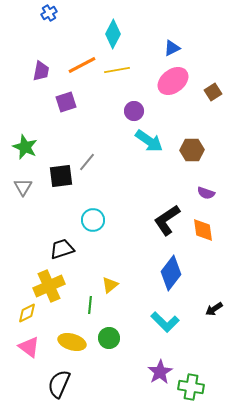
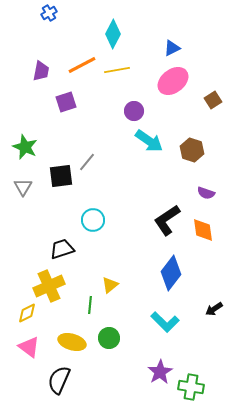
brown square: moved 8 px down
brown hexagon: rotated 20 degrees clockwise
black semicircle: moved 4 px up
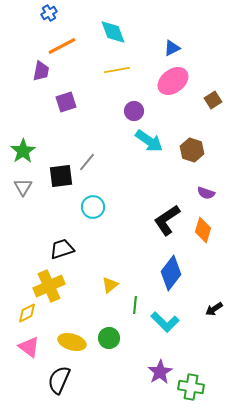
cyan diamond: moved 2 px up; rotated 48 degrees counterclockwise
orange line: moved 20 px left, 19 px up
green star: moved 2 px left, 4 px down; rotated 15 degrees clockwise
cyan circle: moved 13 px up
orange diamond: rotated 25 degrees clockwise
green line: moved 45 px right
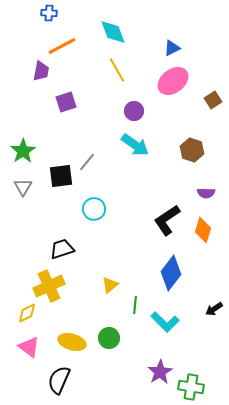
blue cross: rotated 35 degrees clockwise
yellow line: rotated 70 degrees clockwise
cyan arrow: moved 14 px left, 4 px down
purple semicircle: rotated 18 degrees counterclockwise
cyan circle: moved 1 px right, 2 px down
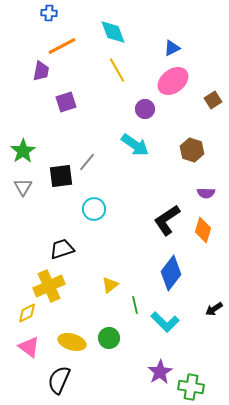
purple circle: moved 11 px right, 2 px up
green line: rotated 18 degrees counterclockwise
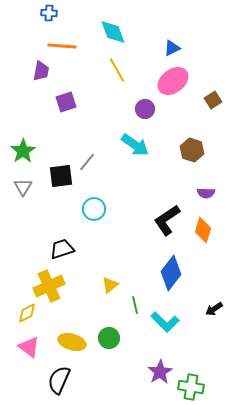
orange line: rotated 32 degrees clockwise
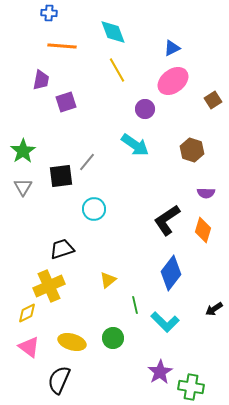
purple trapezoid: moved 9 px down
yellow triangle: moved 2 px left, 5 px up
green circle: moved 4 px right
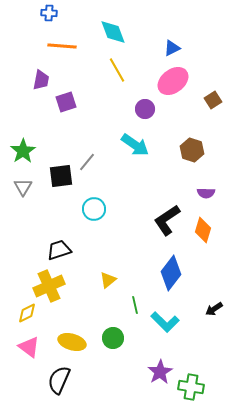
black trapezoid: moved 3 px left, 1 px down
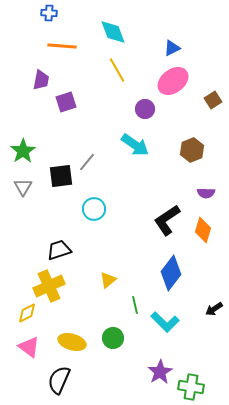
brown hexagon: rotated 20 degrees clockwise
